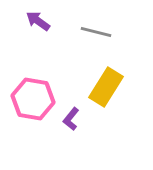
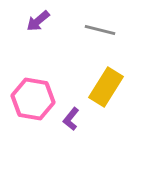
purple arrow: rotated 75 degrees counterclockwise
gray line: moved 4 px right, 2 px up
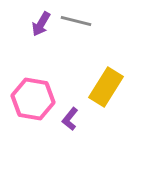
purple arrow: moved 3 px right, 3 px down; rotated 20 degrees counterclockwise
gray line: moved 24 px left, 9 px up
purple L-shape: moved 1 px left
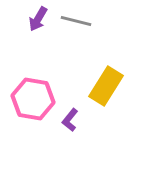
purple arrow: moved 3 px left, 5 px up
yellow rectangle: moved 1 px up
purple L-shape: moved 1 px down
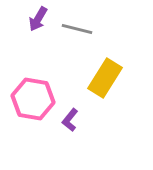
gray line: moved 1 px right, 8 px down
yellow rectangle: moved 1 px left, 8 px up
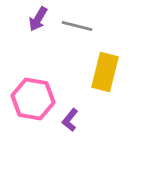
gray line: moved 3 px up
yellow rectangle: moved 6 px up; rotated 18 degrees counterclockwise
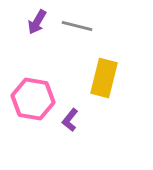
purple arrow: moved 1 px left, 3 px down
yellow rectangle: moved 1 px left, 6 px down
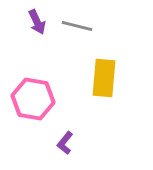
purple arrow: rotated 55 degrees counterclockwise
yellow rectangle: rotated 9 degrees counterclockwise
purple L-shape: moved 5 px left, 23 px down
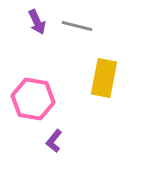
yellow rectangle: rotated 6 degrees clockwise
purple L-shape: moved 11 px left, 2 px up
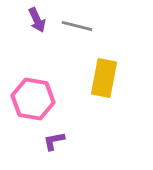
purple arrow: moved 2 px up
purple L-shape: rotated 40 degrees clockwise
